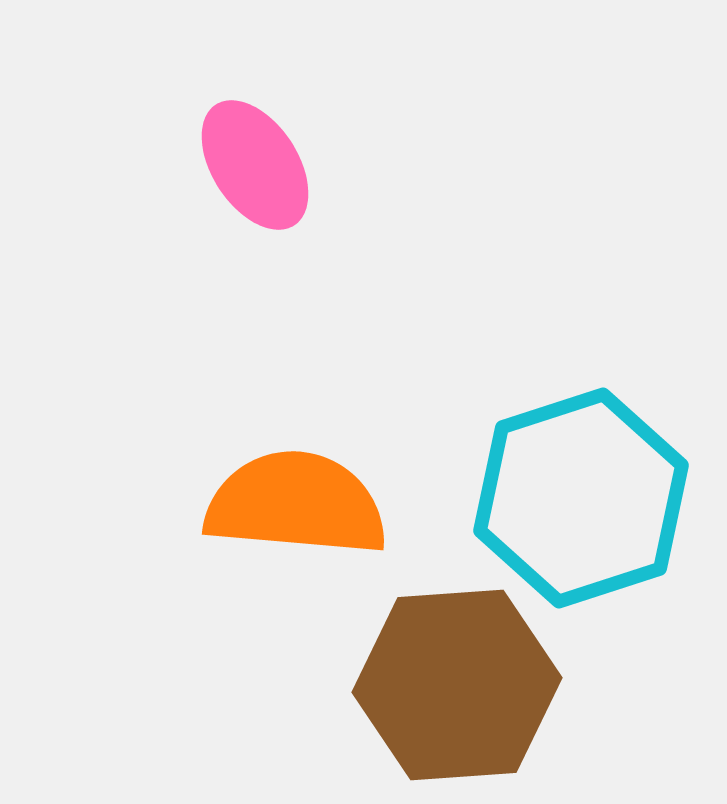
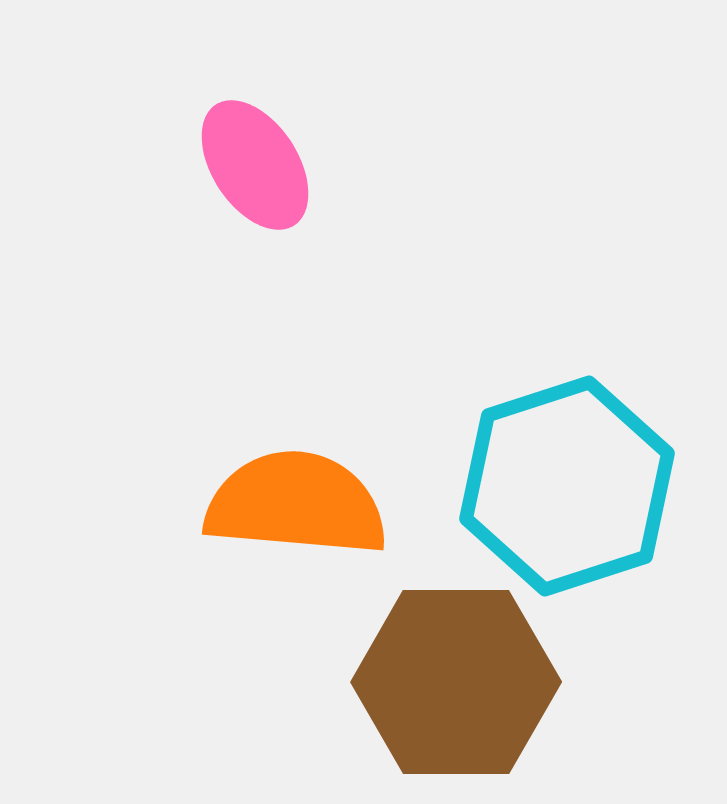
cyan hexagon: moved 14 px left, 12 px up
brown hexagon: moved 1 px left, 3 px up; rotated 4 degrees clockwise
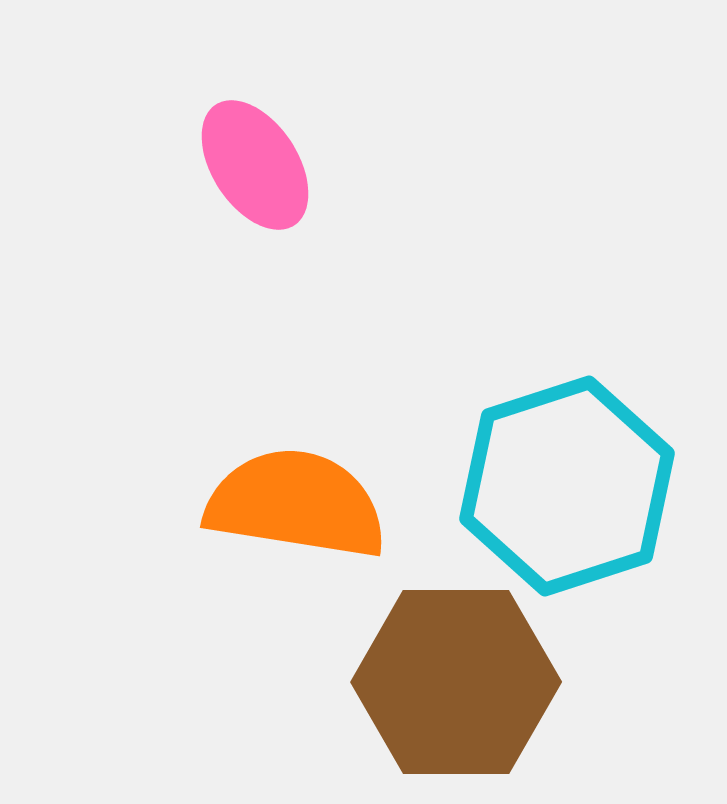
orange semicircle: rotated 4 degrees clockwise
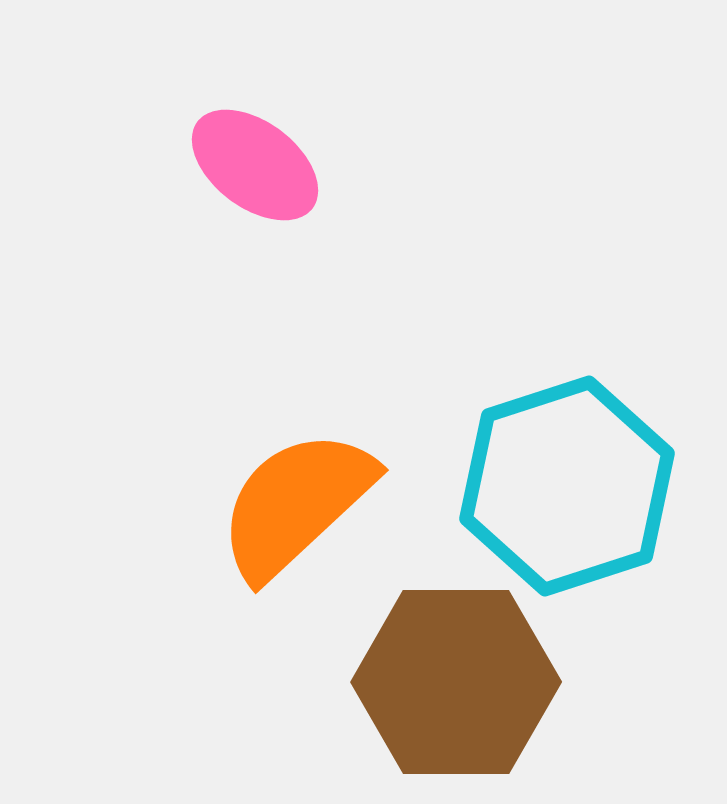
pink ellipse: rotated 20 degrees counterclockwise
orange semicircle: rotated 52 degrees counterclockwise
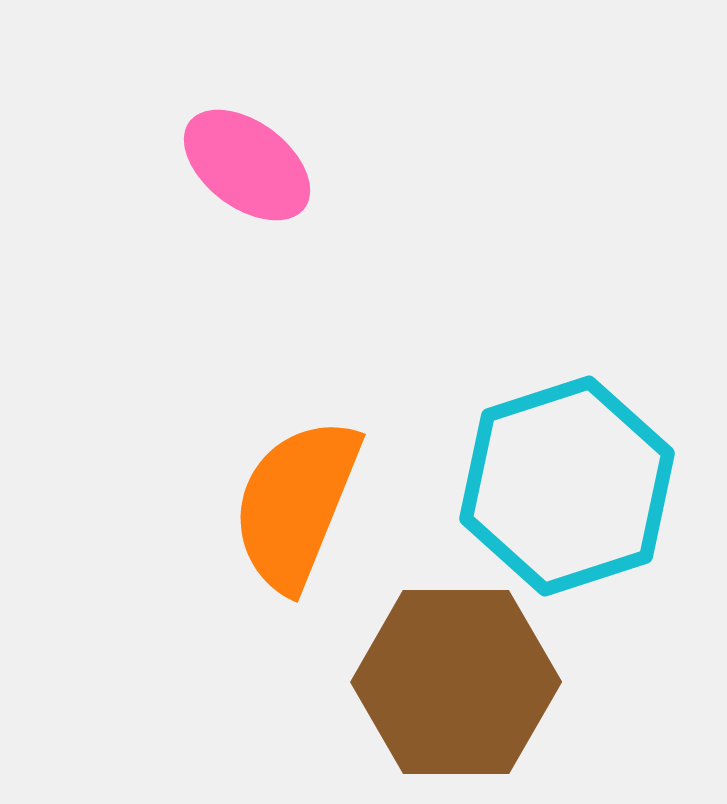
pink ellipse: moved 8 px left
orange semicircle: rotated 25 degrees counterclockwise
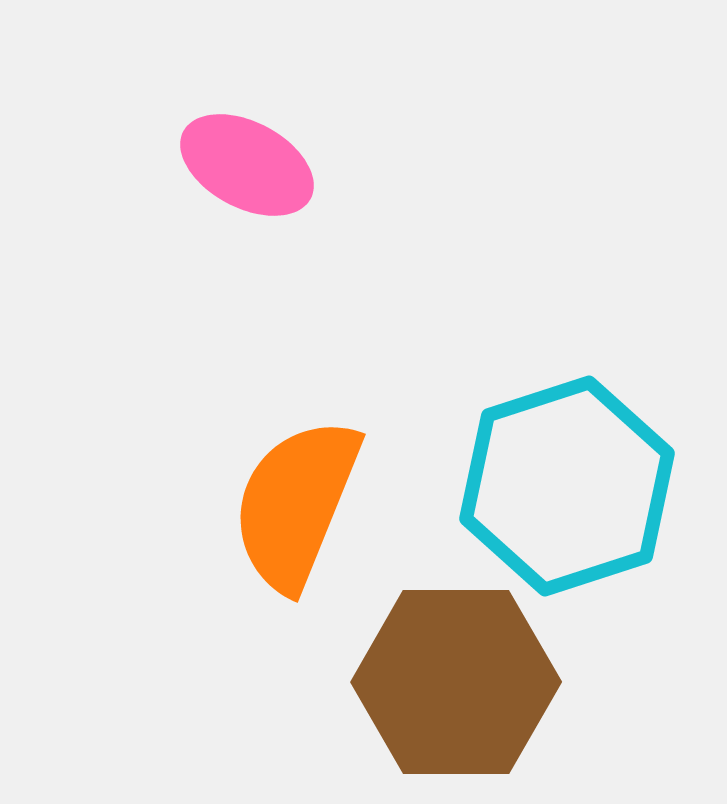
pink ellipse: rotated 9 degrees counterclockwise
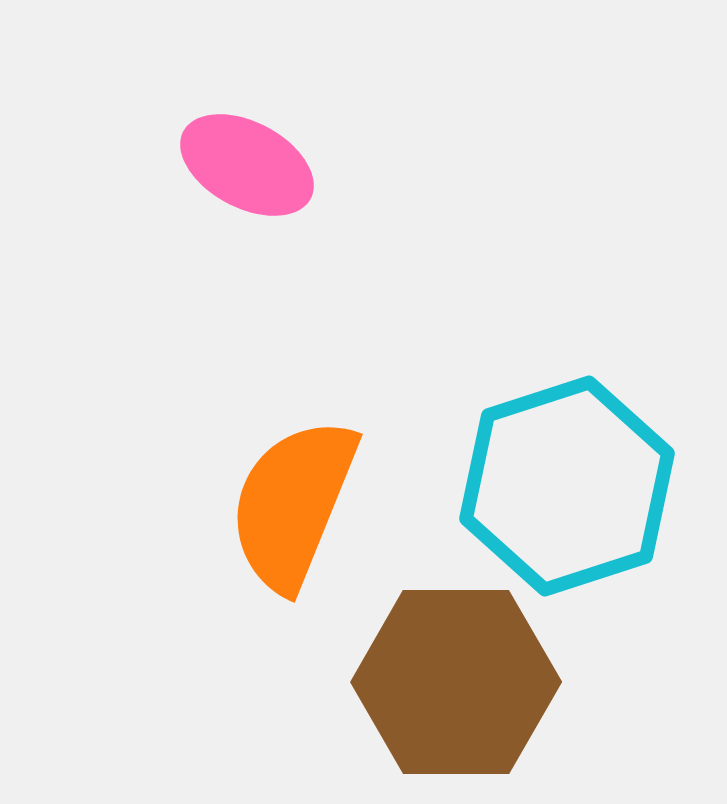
orange semicircle: moved 3 px left
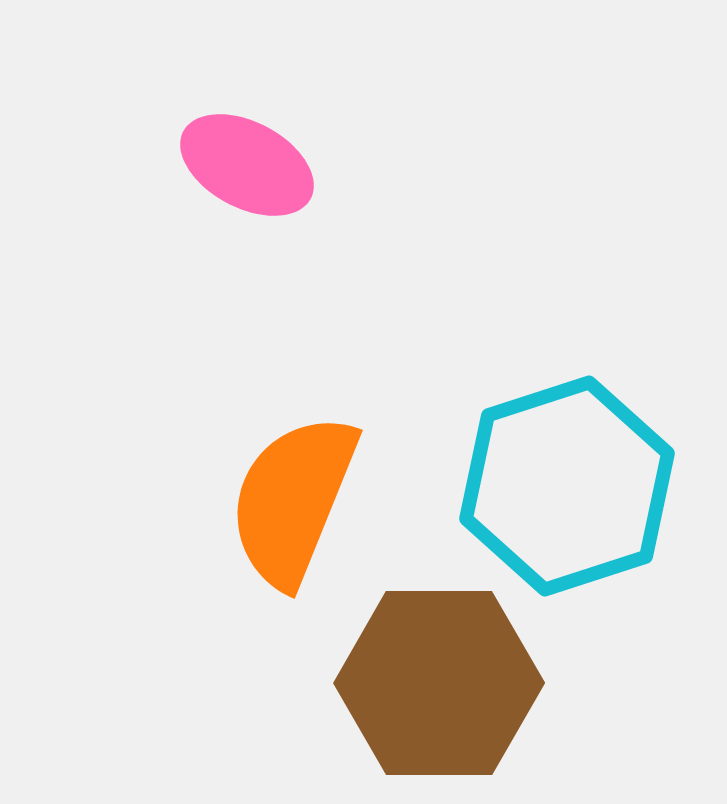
orange semicircle: moved 4 px up
brown hexagon: moved 17 px left, 1 px down
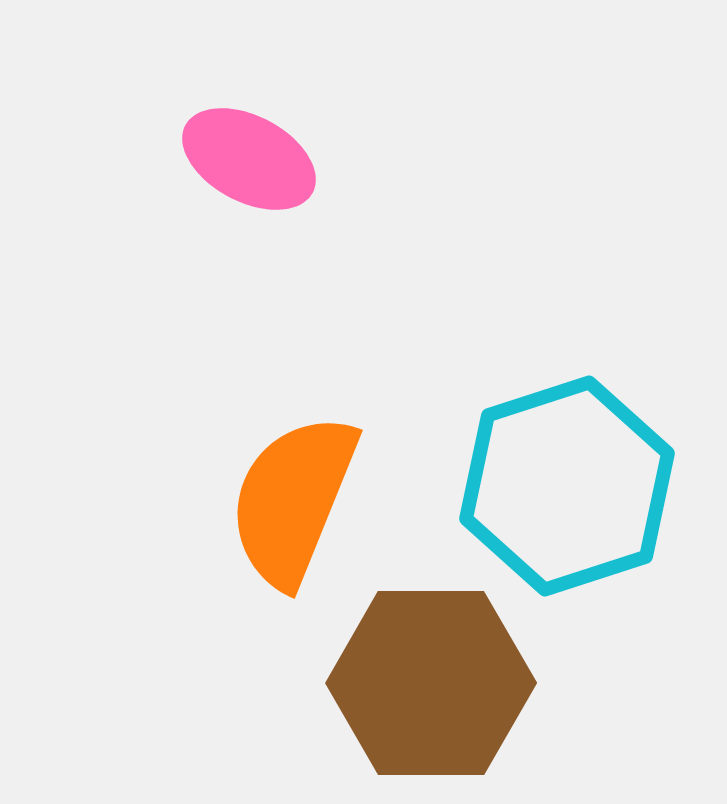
pink ellipse: moved 2 px right, 6 px up
brown hexagon: moved 8 px left
